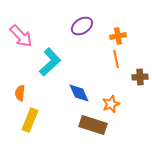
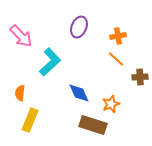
purple ellipse: moved 3 px left, 1 px down; rotated 35 degrees counterclockwise
orange line: rotated 36 degrees counterclockwise
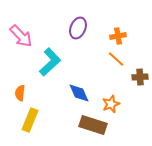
purple ellipse: moved 1 px left, 1 px down
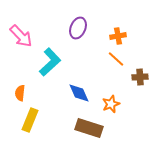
brown rectangle: moved 4 px left, 3 px down
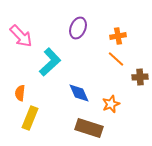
yellow rectangle: moved 2 px up
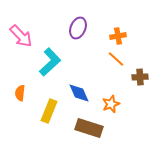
yellow rectangle: moved 19 px right, 7 px up
